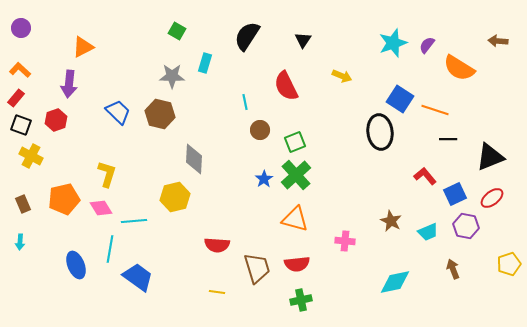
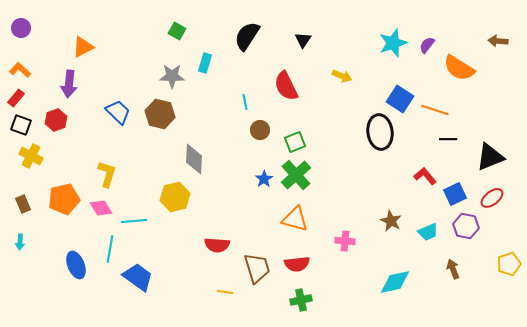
yellow line at (217, 292): moved 8 px right
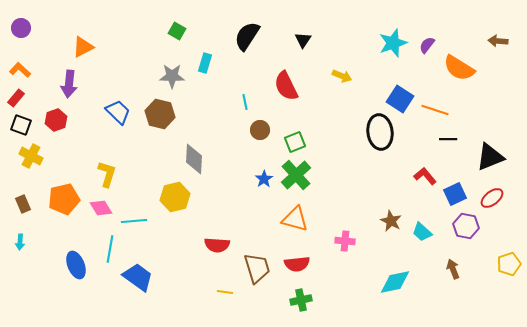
cyan trapezoid at (428, 232): moved 6 px left; rotated 65 degrees clockwise
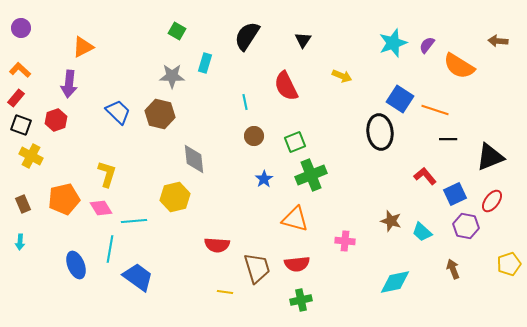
orange semicircle at (459, 68): moved 2 px up
brown circle at (260, 130): moved 6 px left, 6 px down
gray diamond at (194, 159): rotated 8 degrees counterclockwise
green cross at (296, 175): moved 15 px right; rotated 20 degrees clockwise
red ellipse at (492, 198): moved 3 px down; rotated 15 degrees counterclockwise
brown star at (391, 221): rotated 10 degrees counterclockwise
